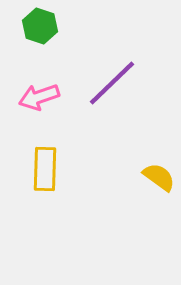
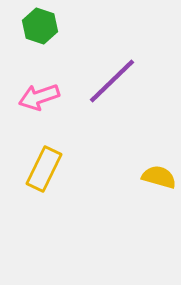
purple line: moved 2 px up
yellow rectangle: moved 1 px left; rotated 24 degrees clockwise
yellow semicircle: rotated 20 degrees counterclockwise
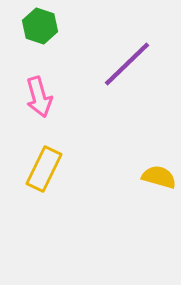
purple line: moved 15 px right, 17 px up
pink arrow: rotated 87 degrees counterclockwise
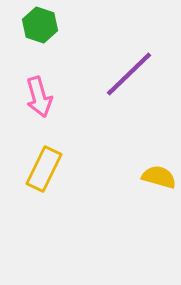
green hexagon: moved 1 px up
purple line: moved 2 px right, 10 px down
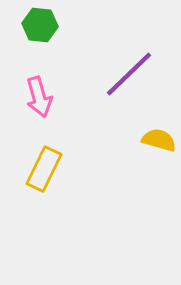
green hexagon: rotated 12 degrees counterclockwise
yellow semicircle: moved 37 px up
